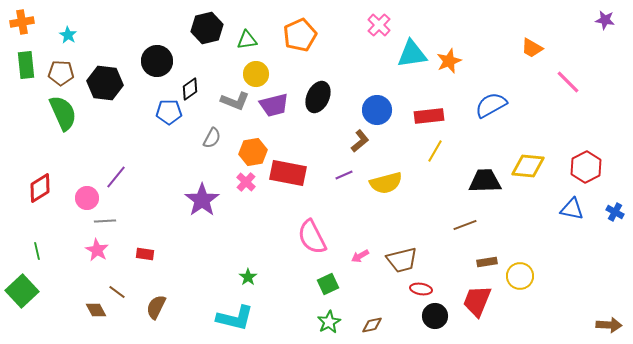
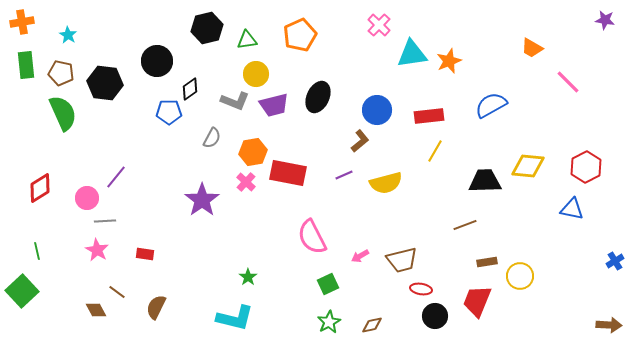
brown pentagon at (61, 73): rotated 10 degrees clockwise
blue cross at (615, 212): moved 49 px down; rotated 30 degrees clockwise
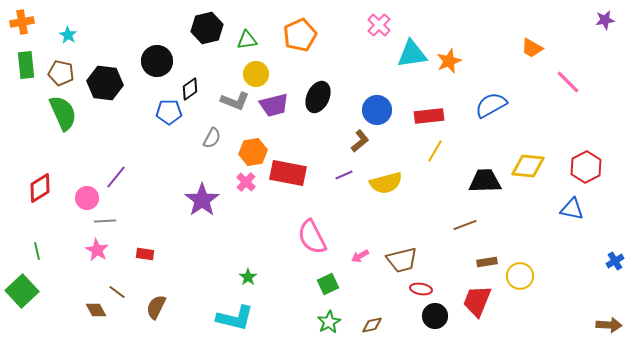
purple star at (605, 20): rotated 18 degrees counterclockwise
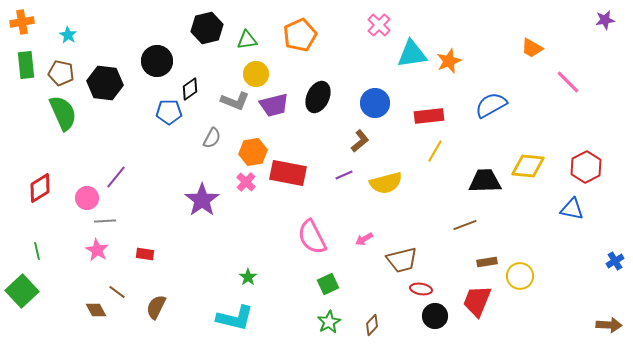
blue circle at (377, 110): moved 2 px left, 7 px up
pink arrow at (360, 256): moved 4 px right, 17 px up
brown diamond at (372, 325): rotated 35 degrees counterclockwise
